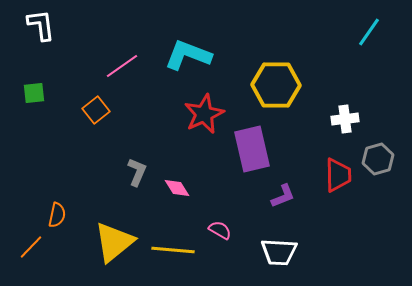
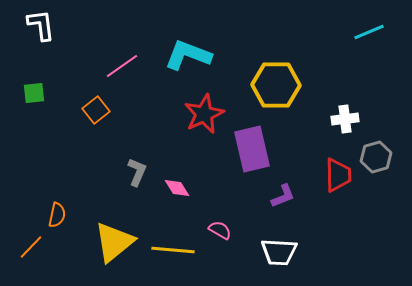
cyan line: rotated 32 degrees clockwise
gray hexagon: moved 2 px left, 2 px up
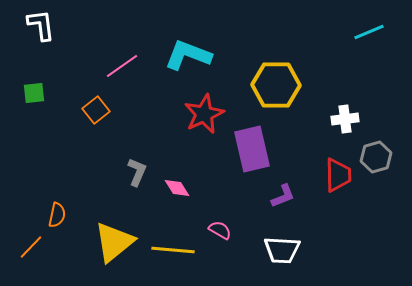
white trapezoid: moved 3 px right, 2 px up
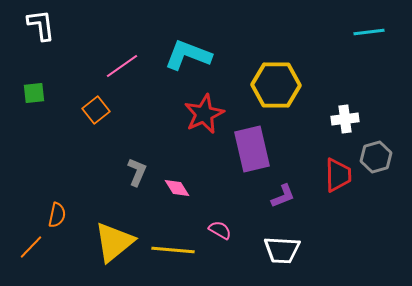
cyan line: rotated 16 degrees clockwise
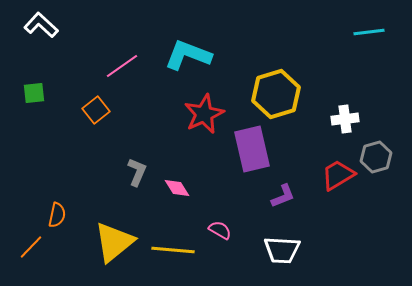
white L-shape: rotated 40 degrees counterclockwise
yellow hexagon: moved 9 px down; rotated 18 degrees counterclockwise
red trapezoid: rotated 120 degrees counterclockwise
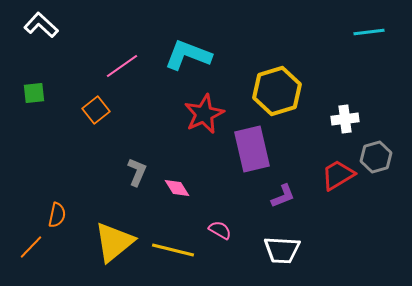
yellow hexagon: moved 1 px right, 3 px up
yellow line: rotated 9 degrees clockwise
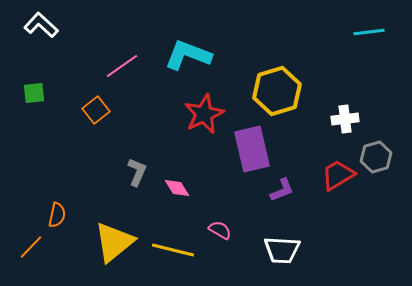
purple L-shape: moved 1 px left, 6 px up
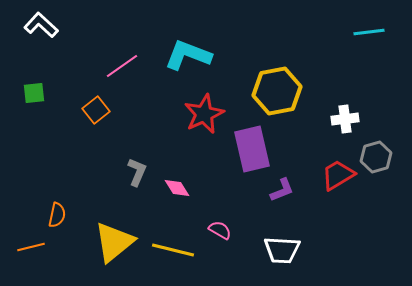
yellow hexagon: rotated 6 degrees clockwise
orange line: rotated 32 degrees clockwise
